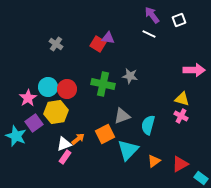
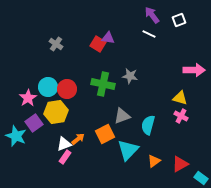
yellow triangle: moved 2 px left, 1 px up
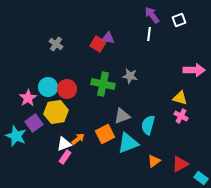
white line: rotated 72 degrees clockwise
cyan triangle: moved 7 px up; rotated 25 degrees clockwise
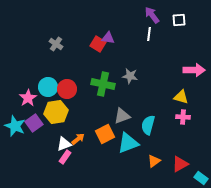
white square: rotated 16 degrees clockwise
yellow triangle: moved 1 px right, 1 px up
pink cross: moved 2 px right, 1 px down; rotated 24 degrees counterclockwise
cyan star: moved 1 px left, 10 px up
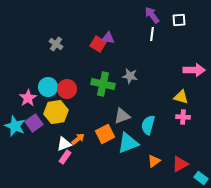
white line: moved 3 px right
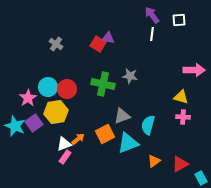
cyan rectangle: rotated 24 degrees clockwise
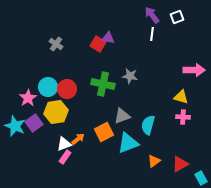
white square: moved 2 px left, 3 px up; rotated 16 degrees counterclockwise
orange square: moved 1 px left, 2 px up
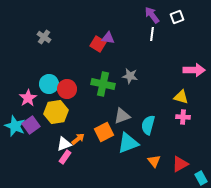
gray cross: moved 12 px left, 7 px up
cyan circle: moved 1 px right, 3 px up
purple square: moved 3 px left, 2 px down
orange triangle: rotated 32 degrees counterclockwise
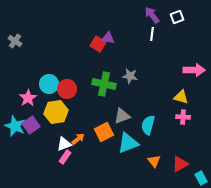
gray cross: moved 29 px left, 4 px down
green cross: moved 1 px right
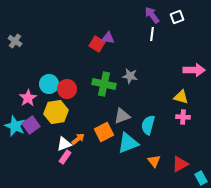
red square: moved 1 px left
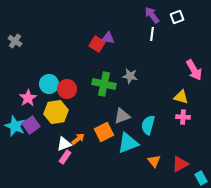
pink arrow: rotated 60 degrees clockwise
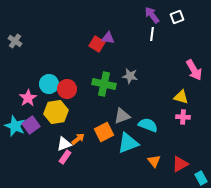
cyan semicircle: rotated 96 degrees clockwise
